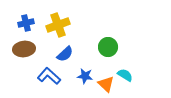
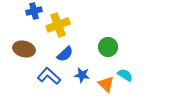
blue cross: moved 8 px right, 12 px up
brown ellipse: rotated 20 degrees clockwise
blue star: moved 3 px left, 1 px up
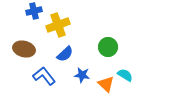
blue L-shape: moved 5 px left; rotated 10 degrees clockwise
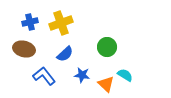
blue cross: moved 4 px left, 11 px down
yellow cross: moved 3 px right, 2 px up
green circle: moved 1 px left
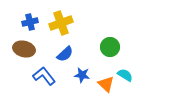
green circle: moved 3 px right
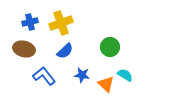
blue semicircle: moved 3 px up
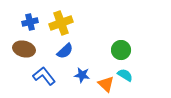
green circle: moved 11 px right, 3 px down
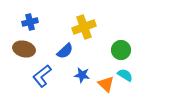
yellow cross: moved 23 px right, 4 px down
blue L-shape: moved 2 px left; rotated 90 degrees counterclockwise
